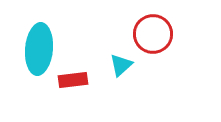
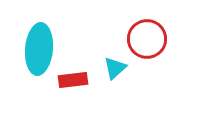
red circle: moved 6 px left, 5 px down
cyan triangle: moved 6 px left, 3 px down
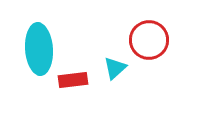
red circle: moved 2 px right, 1 px down
cyan ellipse: rotated 9 degrees counterclockwise
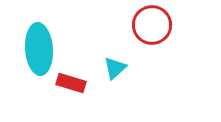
red circle: moved 3 px right, 15 px up
red rectangle: moved 2 px left, 3 px down; rotated 24 degrees clockwise
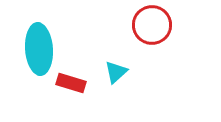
cyan triangle: moved 1 px right, 4 px down
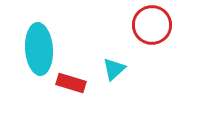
cyan triangle: moved 2 px left, 3 px up
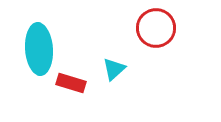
red circle: moved 4 px right, 3 px down
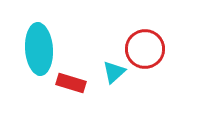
red circle: moved 11 px left, 21 px down
cyan triangle: moved 3 px down
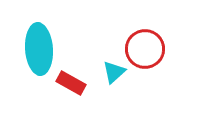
red rectangle: rotated 12 degrees clockwise
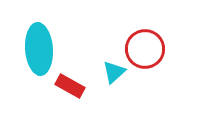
red rectangle: moved 1 px left, 3 px down
